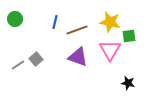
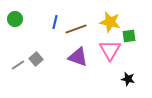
brown line: moved 1 px left, 1 px up
black star: moved 4 px up
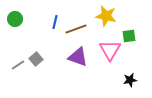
yellow star: moved 4 px left, 6 px up
black star: moved 2 px right, 1 px down; rotated 24 degrees counterclockwise
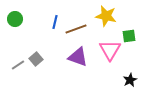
black star: rotated 16 degrees counterclockwise
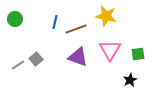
green square: moved 9 px right, 18 px down
